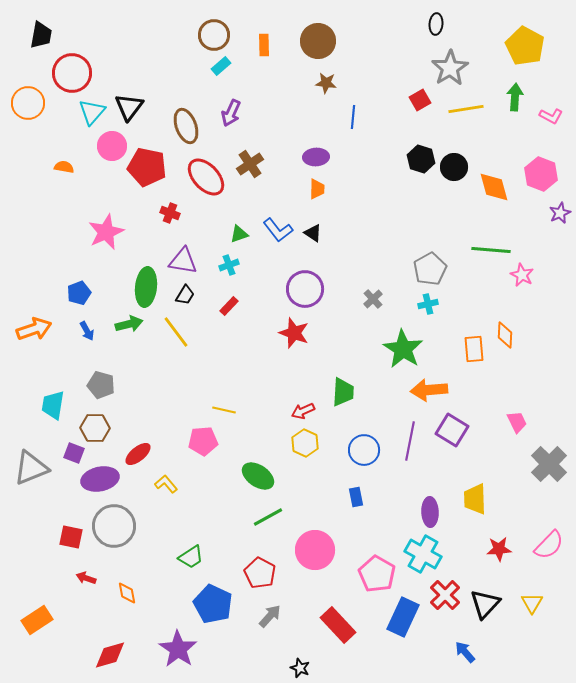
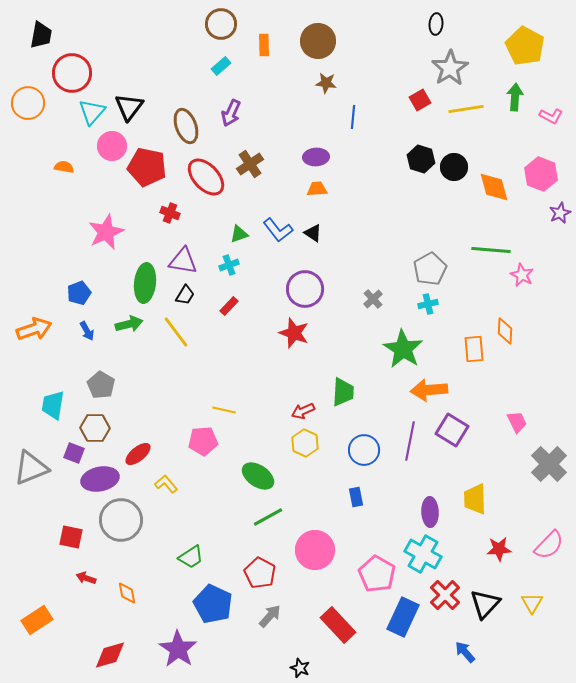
brown circle at (214, 35): moved 7 px right, 11 px up
orange trapezoid at (317, 189): rotated 95 degrees counterclockwise
green ellipse at (146, 287): moved 1 px left, 4 px up
orange diamond at (505, 335): moved 4 px up
gray pentagon at (101, 385): rotated 16 degrees clockwise
gray circle at (114, 526): moved 7 px right, 6 px up
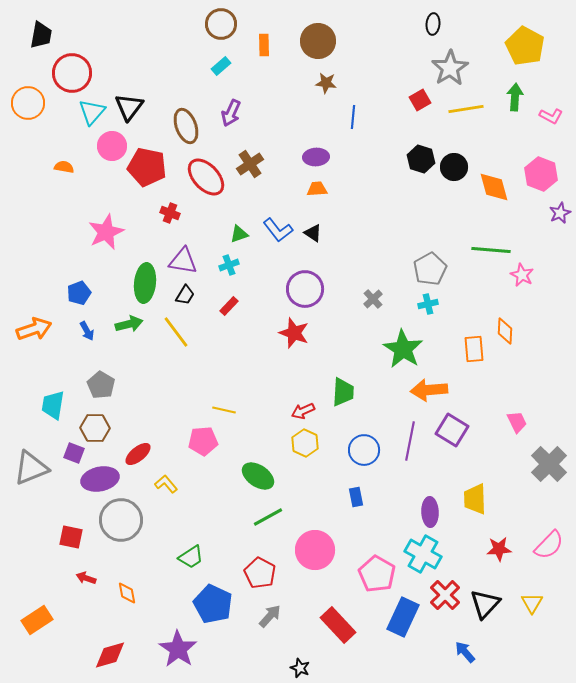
black ellipse at (436, 24): moved 3 px left
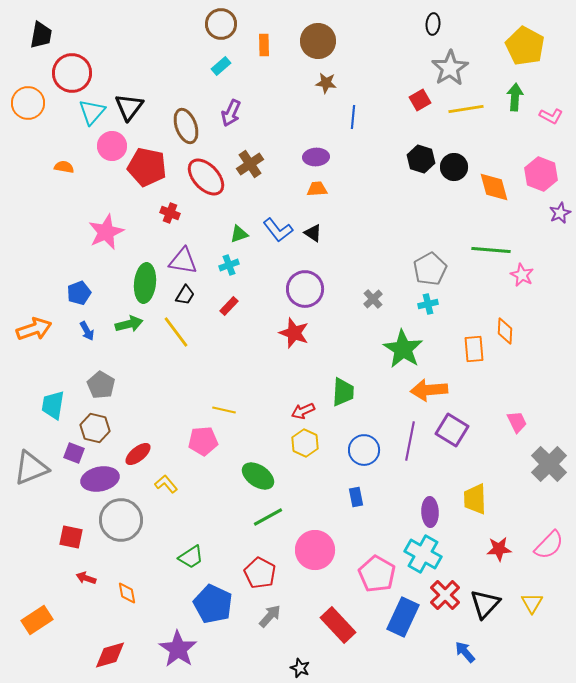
brown hexagon at (95, 428): rotated 12 degrees clockwise
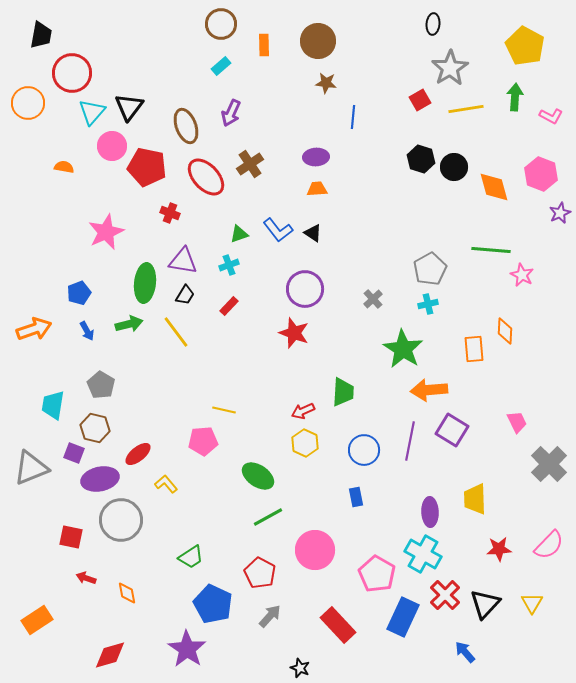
purple star at (178, 649): moved 9 px right
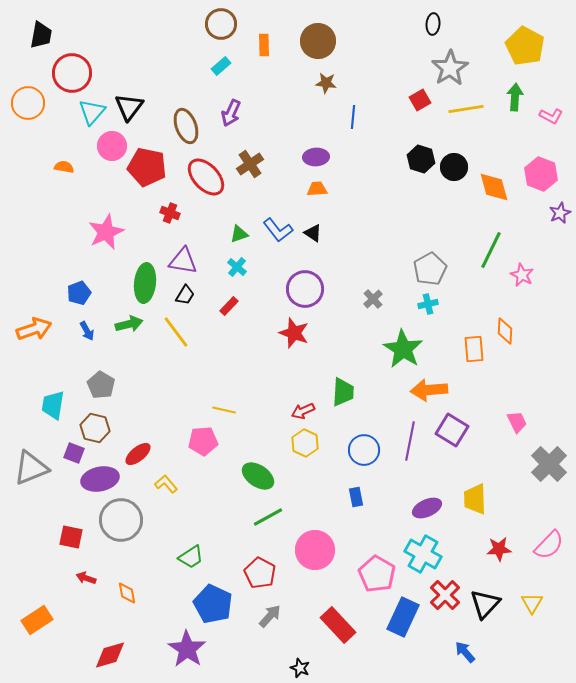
green line at (491, 250): rotated 69 degrees counterclockwise
cyan cross at (229, 265): moved 8 px right, 2 px down; rotated 30 degrees counterclockwise
purple ellipse at (430, 512): moved 3 px left, 4 px up; rotated 68 degrees clockwise
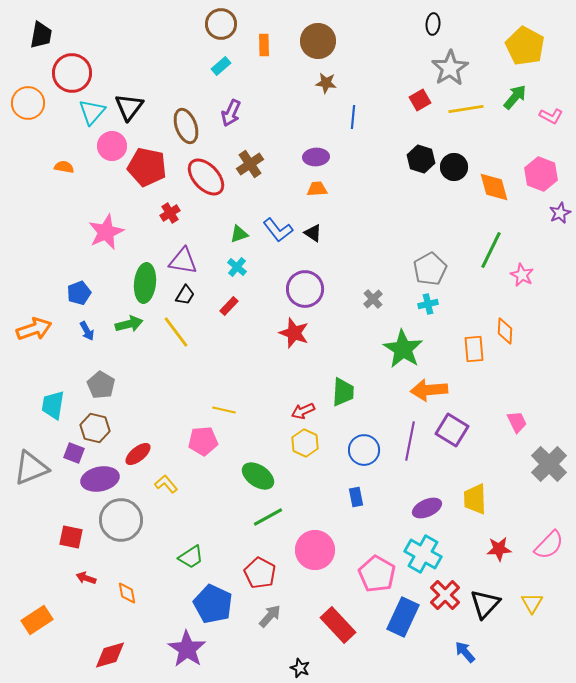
green arrow at (515, 97): rotated 36 degrees clockwise
red cross at (170, 213): rotated 36 degrees clockwise
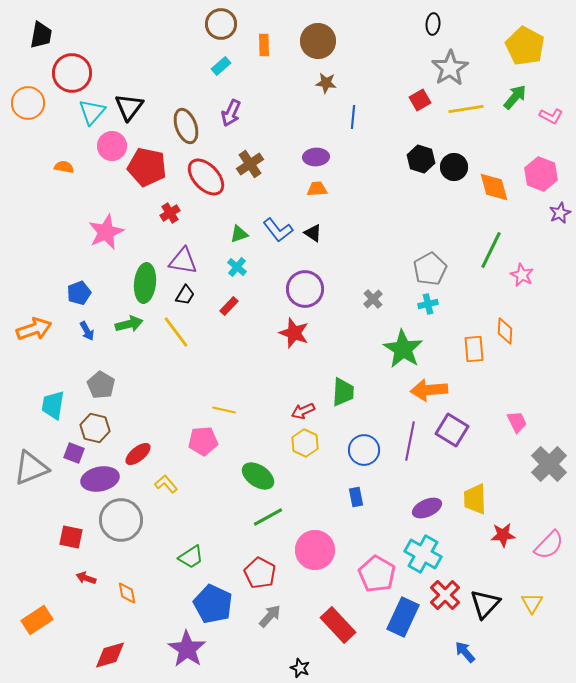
red star at (499, 549): moved 4 px right, 14 px up
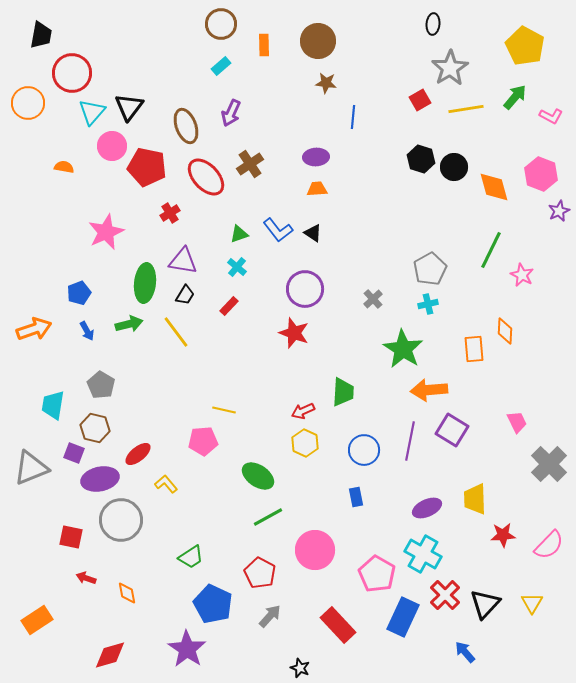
purple star at (560, 213): moved 1 px left, 2 px up
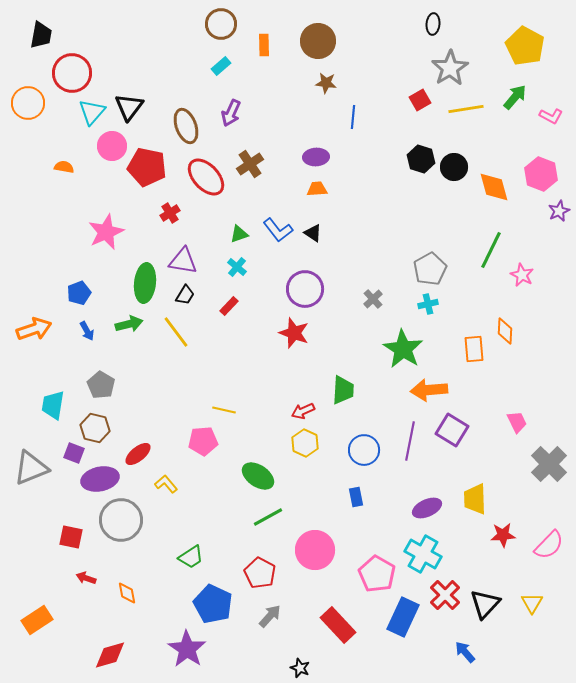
green trapezoid at (343, 392): moved 2 px up
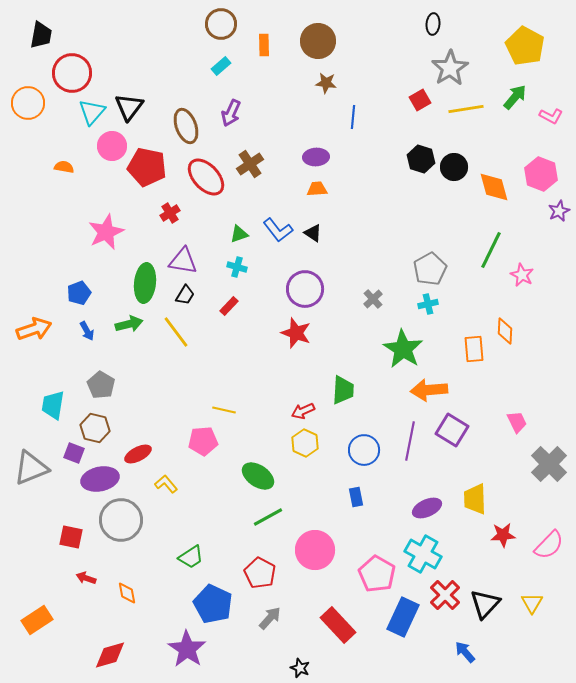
cyan cross at (237, 267): rotated 24 degrees counterclockwise
red star at (294, 333): moved 2 px right
red ellipse at (138, 454): rotated 12 degrees clockwise
gray arrow at (270, 616): moved 2 px down
